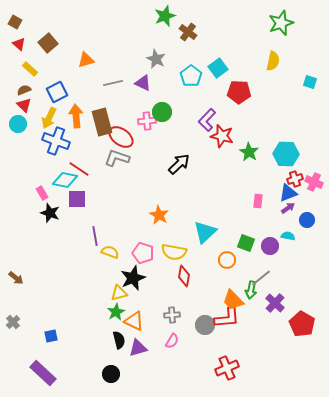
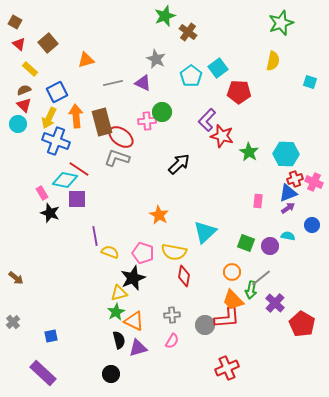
blue circle at (307, 220): moved 5 px right, 5 px down
orange circle at (227, 260): moved 5 px right, 12 px down
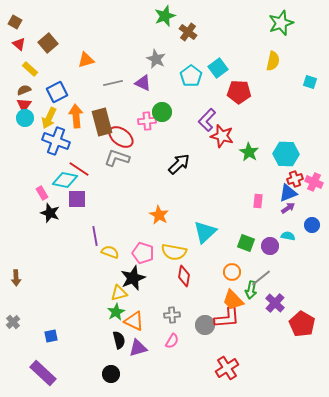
red triangle at (24, 105): rotated 21 degrees clockwise
cyan circle at (18, 124): moved 7 px right, 6 px up
brown arrow at (16, 278): rotated 49 degrees clockwise
red cross at (227, 368): rotated 10 degrees counterclockwise
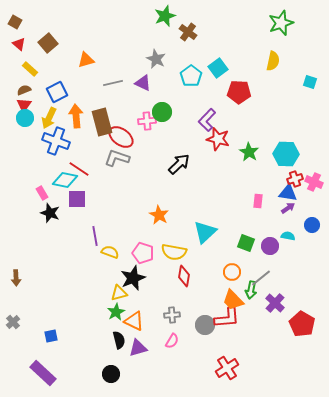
red star at (222, 136): moved 4 px left, 3 px down
blue triangle at (288, 193): rotated 30 degrees clockwise
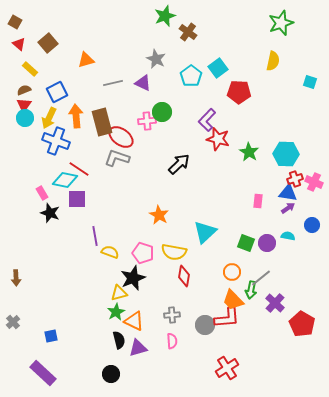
purple circle at (270, 246): moved 3 px left, 3 px up
pink semicircle at (172, 341): rotated 35 degrees counterclockwise
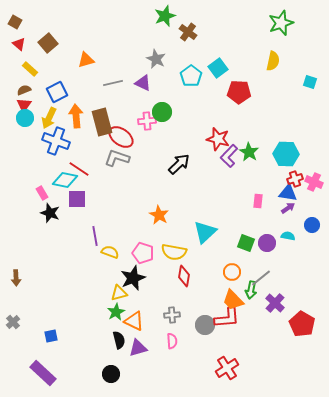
purple L-shape at (207, 120): moved 22 px right, 36 px down
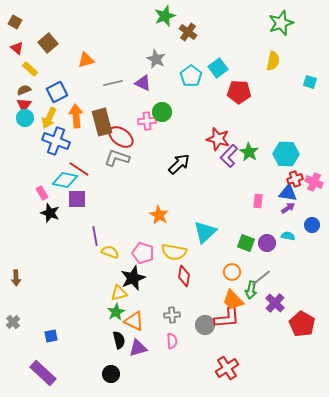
red triangle at (19, 44): moved 2 px left, 4 px down
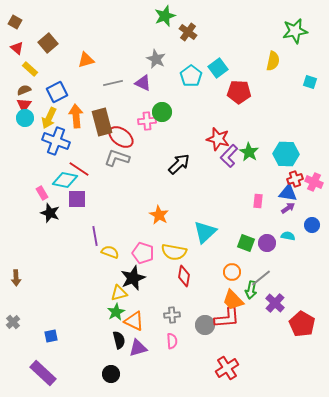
green star at (281, 23): moved 14 px right, 8 px down; rotated 10 degrees clockwise
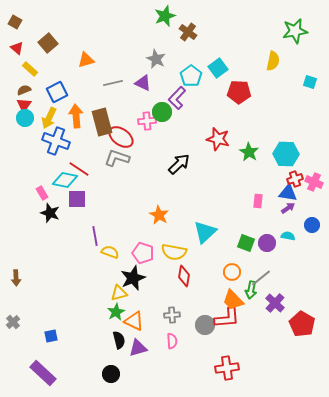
purple L-shape at (229, 156): moved 52 px left, 58 px up
red cross at (227, 368): rotated 25 degrees clockwise
